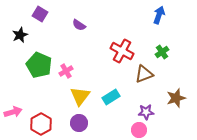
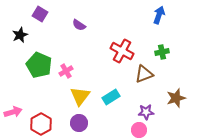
green cross: rotated 24 degrees clockwise
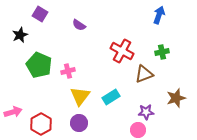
pink cross: moved 2 px right; rotated 16 degrees clockwise
pink circle: moved 1 px left
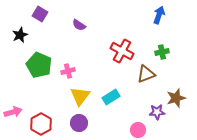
brown triangle: moved 2 px right
purple star: moved 11 px right
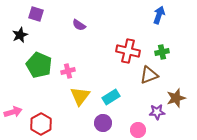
purple square: moved 4 px left; rotated 14 degrees counterclockwise
red cross: moved 6 px right; rotated 15 degrees counterclockwise
brown triangle: moved 3 px right, 1 px down
purple circle: moved 24 px right
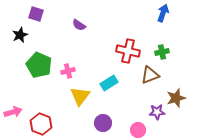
blue arrow: moved 4 px right, 2 px up
brown triangle: moved 1 px right
cyan rectangle: moved 2 px left, 14 px up
red hexagon: rotated 10 degrees counterclockwise
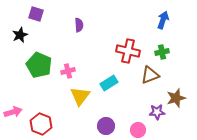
blue arrow: moved 7 px down
purple semicircle: rotated 128 degrees counterclockwise
purple circle: moved 3 px right, 3 px down
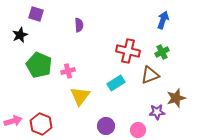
green cross: rotated 16 degrees counterclockwise
cyan rectangle: moved 7 px right
pink arrow: moved 9 px down
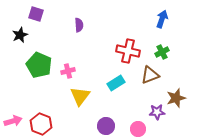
blue arrow: moved 1 px left, 1 px up
pink circle: moved 1 px up
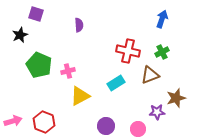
yellow triangle: rotated 25 degrees clockwise
red hexagon: moved 3 px right, 2 px up
